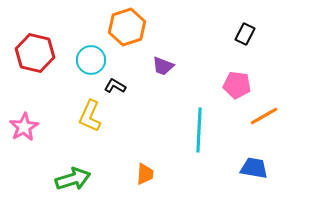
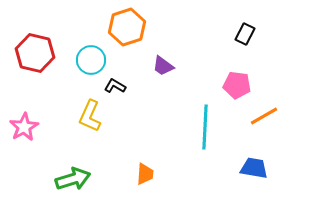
purple trapezoid: rotated 15 degrees clockwise
cyan line: moved 6 px right, 3 px up
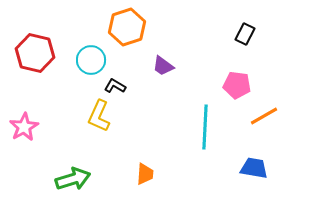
yellow L-shape: moved 9 px right
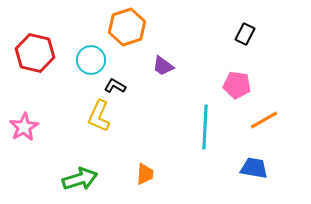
orange line: moved 4 px down
green arrow: moved 7 px right
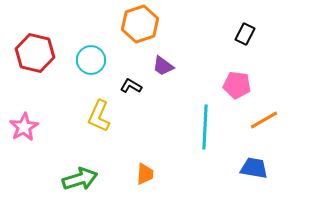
orange hexagon: moved 13 px right, 3 px up
black L-shape: moved 16 px right
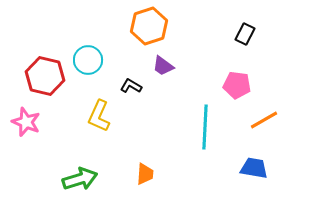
orange hexagon: moved 9 px right, 2 px down
red hexagon: moved 10 px right, 23 px down
cyan circle: moved 3 px left
pink star: moved 2 px right, 5 px up; rotated 20 degrees counterclockwise
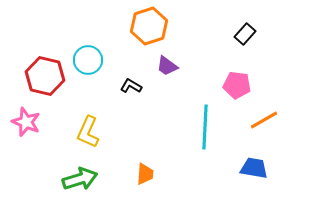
black rectangle: rotated 15 degrees clockwise
purple trapezoid: moved 4 px right
yellow L-shape: moved 11 px left, 16 px down
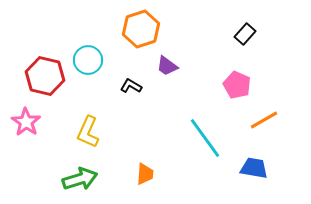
orange hexagon: moved 8 px left, 3 px down
pink pentagon: rotated 16 degrees clockwise
pink star: rotated 12 degrees clockwise
cyan line: moved 11 px down; rotated 39 degrees counterclockwise
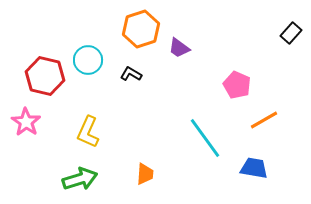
black rectangle: moved 46 px right, 1 px up
purple trapezoid: moved 12 px right, 18 px up
black L-shape: moved 12 px up
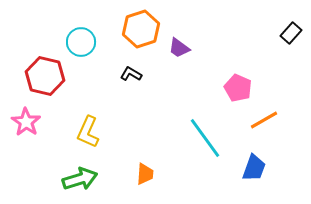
cyan circle: moved 7 px left, 18 px up
pink pentagon: moved 1 px right, 3 px down
blue trapezoid: rotated 100 degrees clockwise
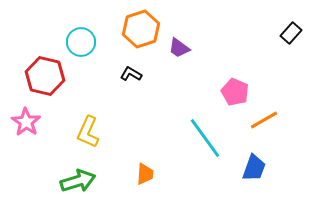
pink pentagon: moved 3 px left, 4 px down
green arrow: moved 2 px left, 2 px down
